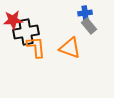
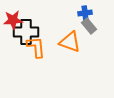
black cross: rotated 10 degrees clockwise
orange triangle: moved 6 px up
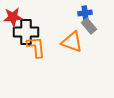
red star: moved 3 px up
orange triangle: moved 2 px right
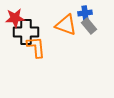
red star: moved 2 px right, 1 px down
orange triangle: moved 6 px left, 17 px up
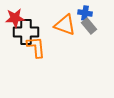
blue cross: rotated 16 degrees clockwise
orange triangle: moved 1 px left
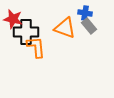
red star: moved 2 px left, 1 px down; rotated 18 degrees clockwise
orange triangle: moved 3 px down
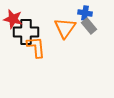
orange triangle: rotated 45 degrees clockwise
